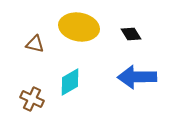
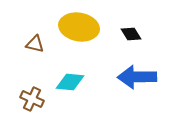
cyan diamond: rotated 36 degrees clockwise
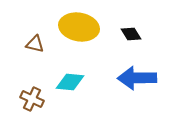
blue arrow: moved 1 px down
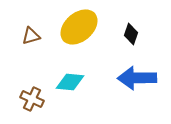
yellow ellipse: rotated 51 degrees counterclockwise
black diamond: rotated 50 degrees clockwise
brown triangle: moved 4 px left, 8 px up; rotated 30 degrees counterclockwise
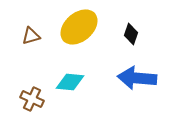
blue arrow: rotated 6 degrees clockwise
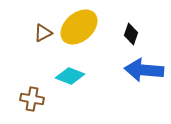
brown triangle: moved 12 px right, 3 px up; rotated 12 degrees counterclockwise
blue arrow: moved 7 px right, 8 px up
cyan diamond: moved 6 px up; rotated 16 degrees clockwise
brown cross: rotated 15 degrees counterclockwise
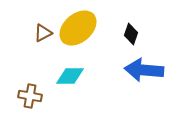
yellow ellipse: moved 1 px left, 1 px down
cyan diamond: rotated 20 degrees counterclockwise
brown cross: moved 2 px left, 3 px up
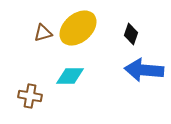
brown triangle: rotated 12 degrees clockwise
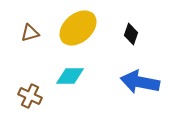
brown triangle: moved 13 px left
blue arrow: moved 4 px left, 12 px down; rotated 6 degrees clockwise
brown cross: rotated 15 degrees clockwise
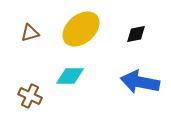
yellow ellipse: moved 3 px right, 1 px down
black diamond: moved 5 px right; rotated 60 degrees clockwise
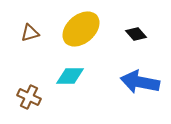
black diamond: rotated 60 degrees clockwise
brown cross: moved 1 px left, 1 px down
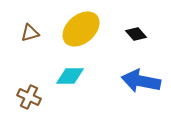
blue arrow: moved 1 px right, 1 px up
